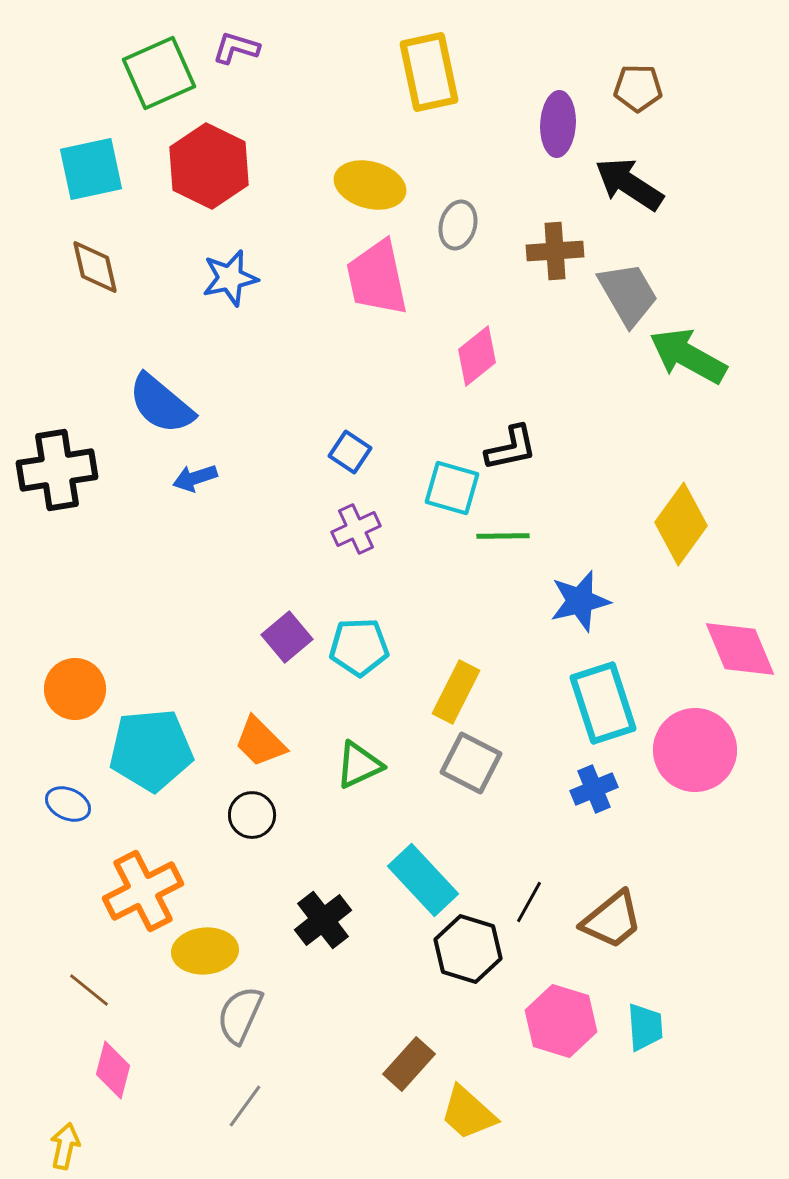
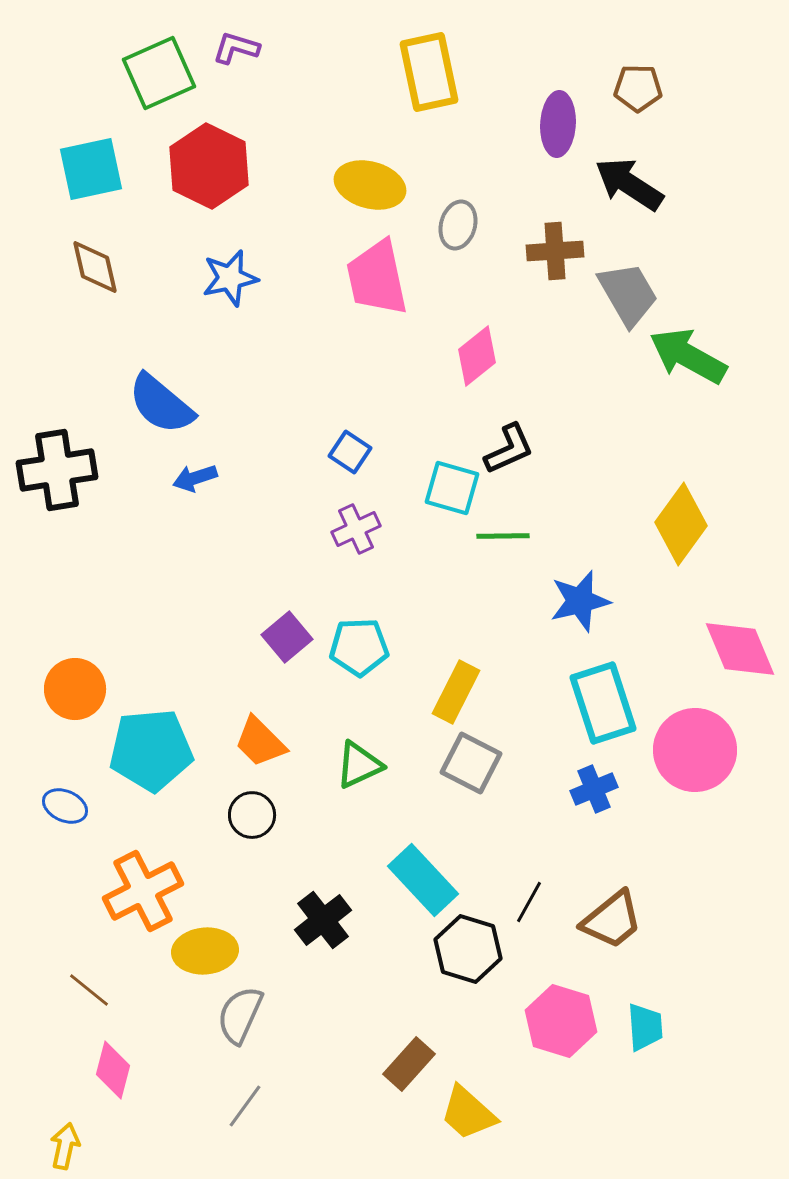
black L-shape at (511, 448): moved 2 px left, 1 px down; rotated 12 degrees counterclockwise
blue ellipse at (68, 804): moved 3 px left, 2 px down
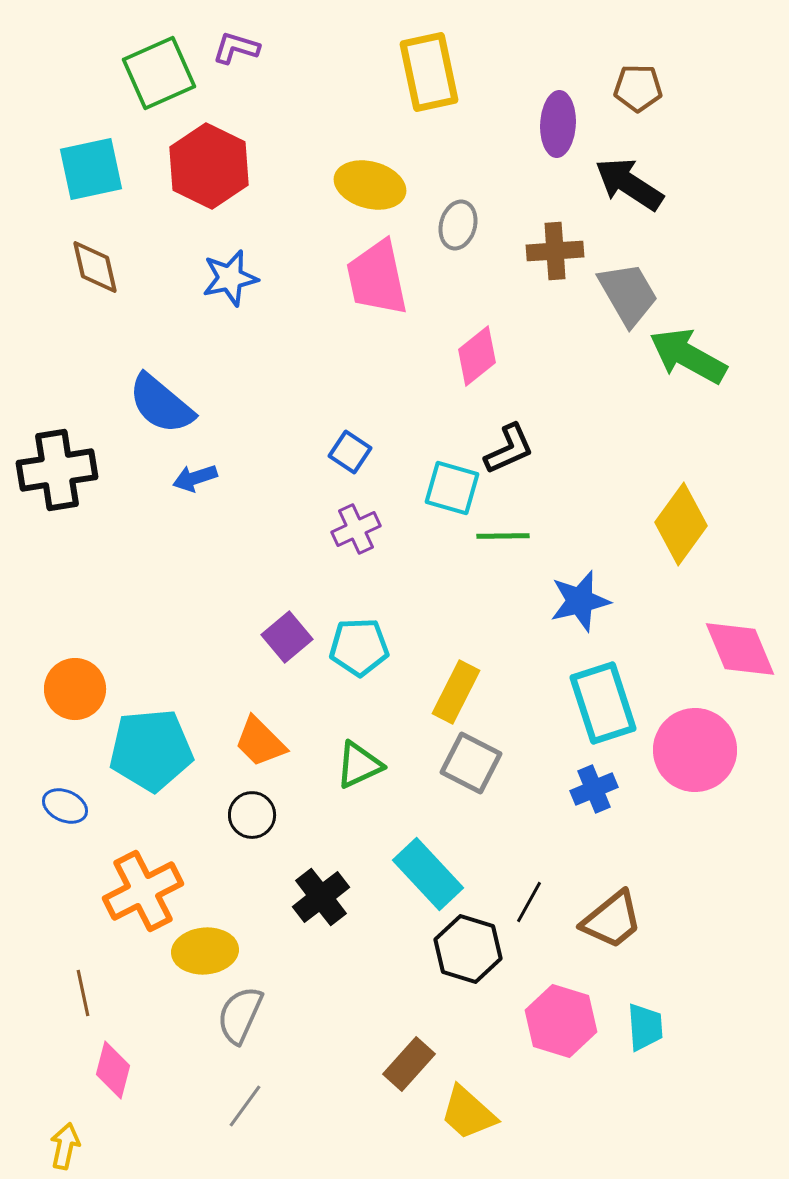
cyan rectangle at (423, 880): moved 5 px right, 6 px up
black cross at (323, 920): moved 2 px left, 23 px up
brown line at (89, 990): moved 6 px left, 3 px down; rotated 39 degrees clockwise
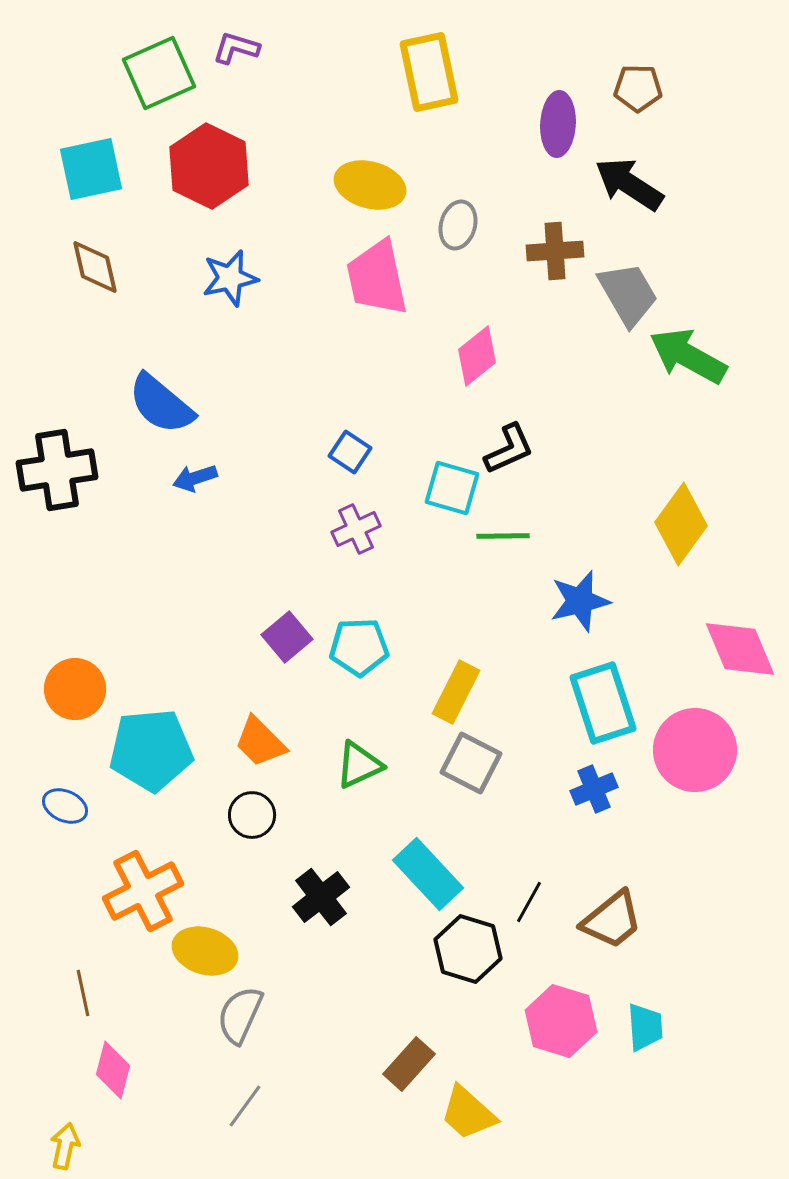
yellow ellipse at (205, 951): rotated 22 degrees clockwise
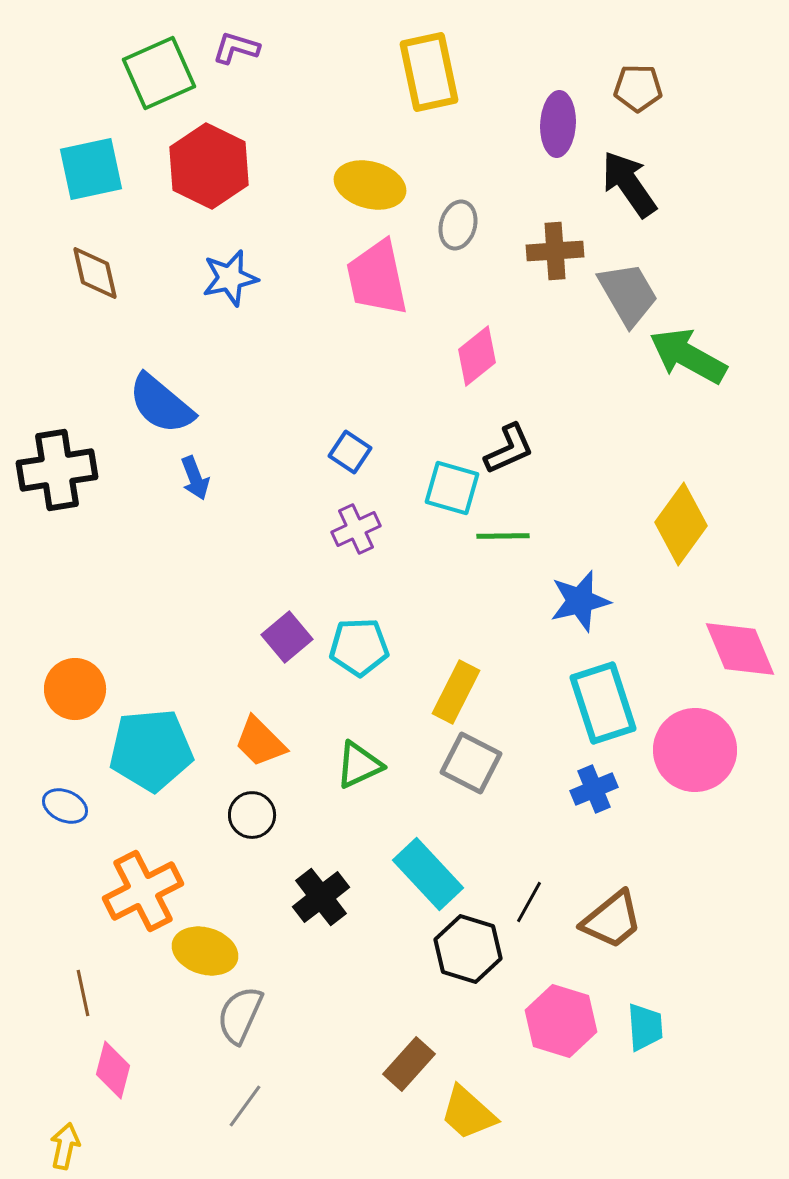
black arrow at (629, 184): rotated 22 degrees clockwise
brown diamond at (95, 267): moved 6 px down
blue arrow at (195, 478): rotated 93 degrees counterclockwise
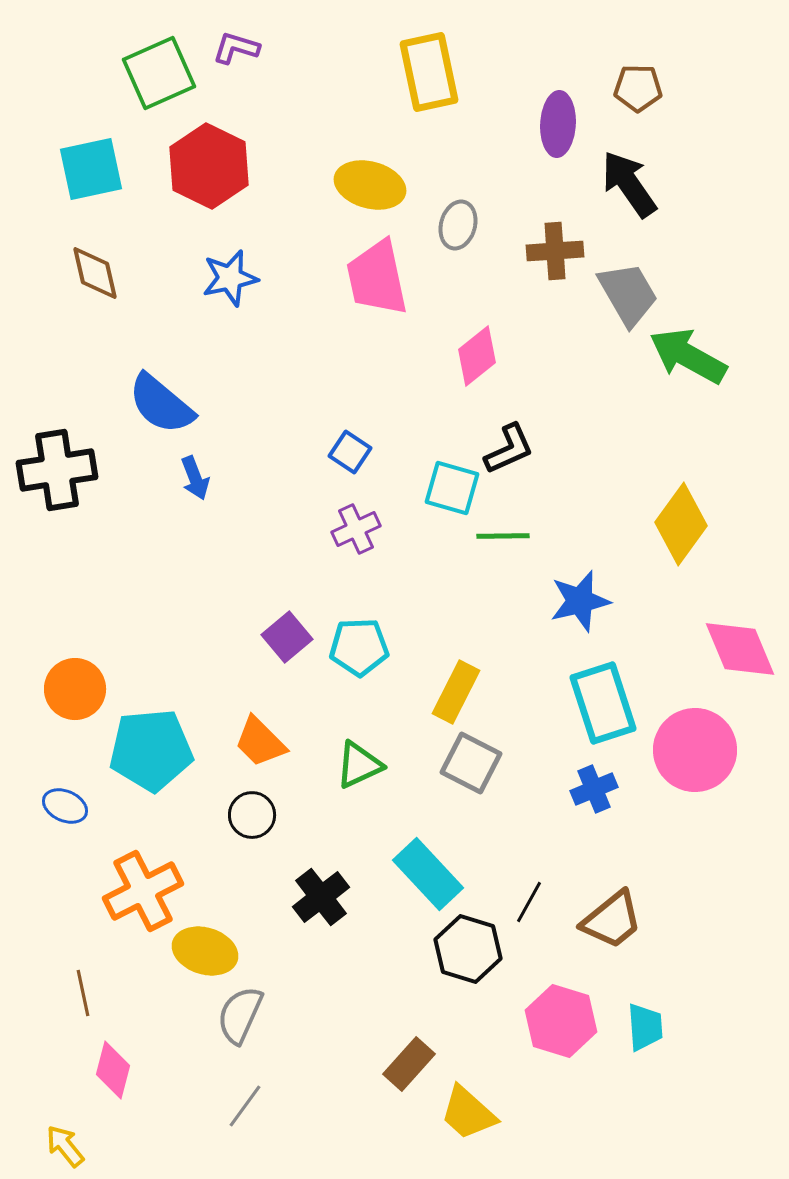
yellow arrow at (65, 1146): rotated 51 degrees counterclockwise
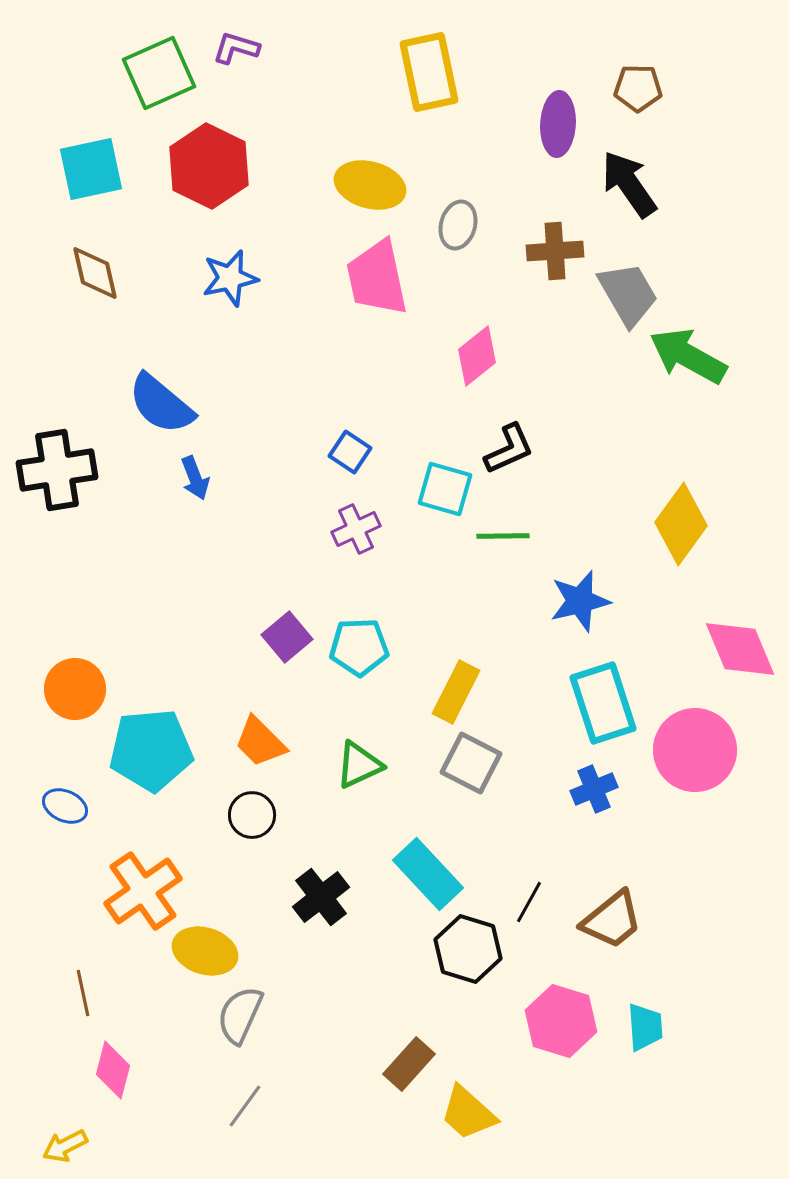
cyan square at (452, 488): moved 7 px left, 1 px down
orange cross at (143, 891): rotated 8 degrees counterclockwise
yellow arrow at (65, 1146): rotated 78 degrees counterclockwise
